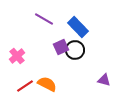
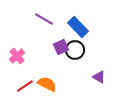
purple triangle: moved 5 px left, 3 px up; rotated 16 degrees clockwise
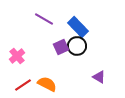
black circle: moved 2 px right, 4 px up
red line: moved 2 px left, 1 px up
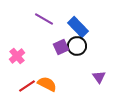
purple triangle: rotated 24 degrees clockwise
red line: moved 4 px right, 1 px down
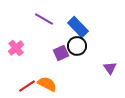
purple square: moved 6 px down
pink cross: moved 1 px left, 8 px up
purple triangle: moved 11 px right, 9 px up
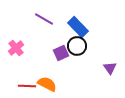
red line: rotated 36 degrees clockwise
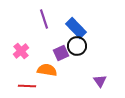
purple line: rotated 42 degrees clockwise
blue rectangle: moved 2 px left, 1 px down
pink cross: moved 5 px right, 3 px down
purple triangle: moved 10 px left, 13 px down
orange semicircle: moved 14 px up; rotated 18 degrees counterclockwise
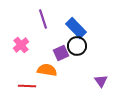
purple line: moved 1 px left
pink cross: moved 6 px up
purple triangle: moved 1 px right
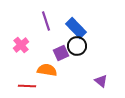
purple line: moved 3 px right, 2 px down
purple triangle: rotated 16 degrees counterclockwise
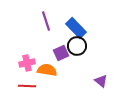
pink cross: moved 6 px right, 18 px down; rotated 28 degrees clockwise
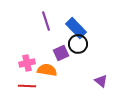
black circle: moved 1 px right, 2 px up
